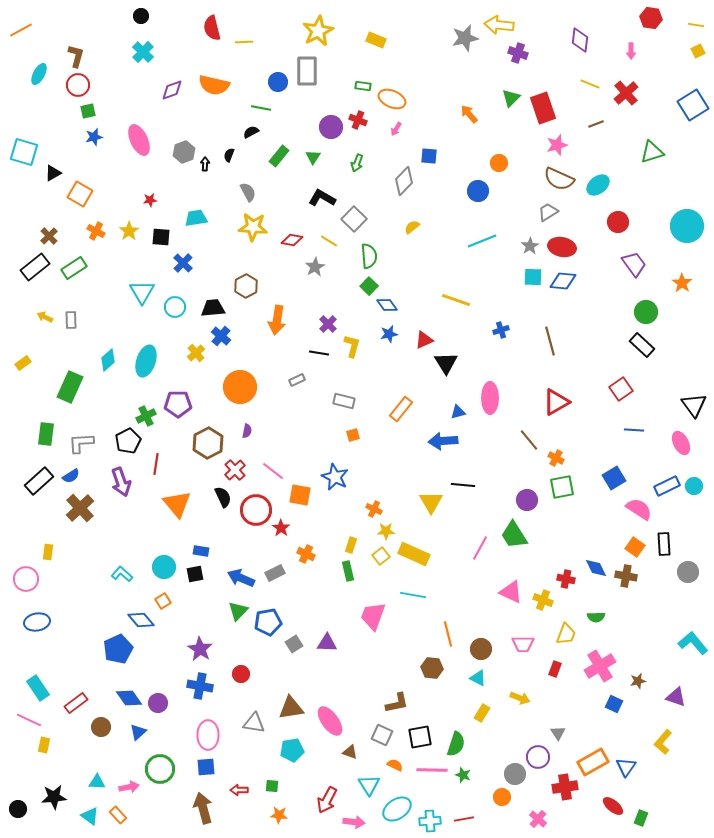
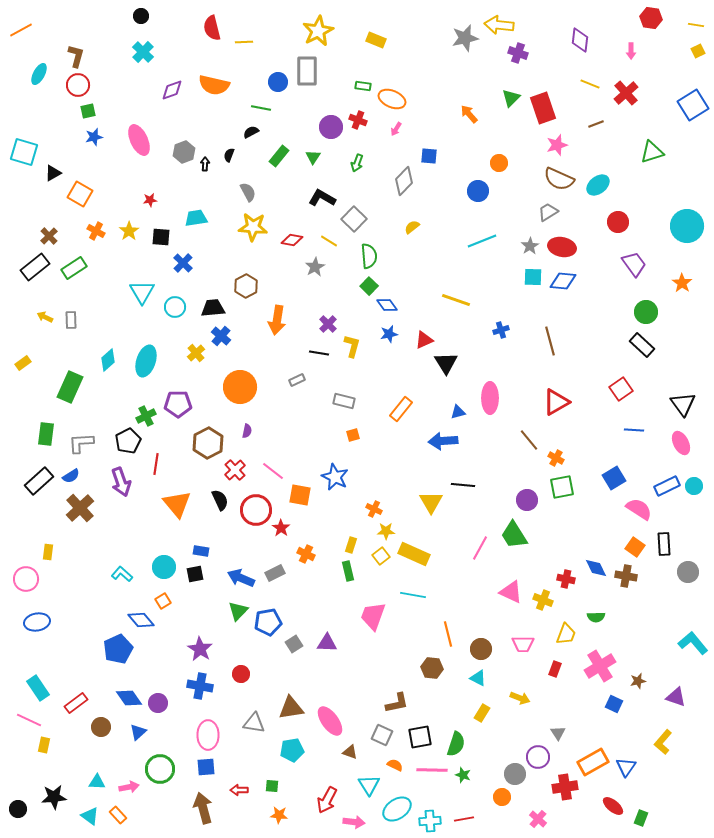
black triangle at (694, 405): moved 11 px left, 1 px up
black semicircle at (223, 497): moved 3 px left, 3 px down
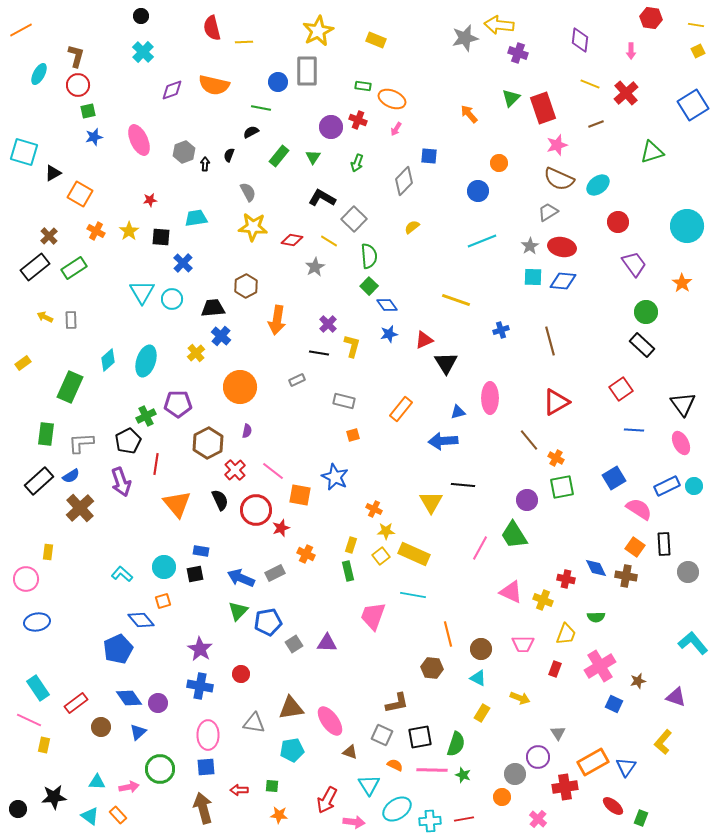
cyan circle at (175, 307): moved 3 px left, 8 px up
red star at (281, 528): rotated 18 degrees clockwise
orange square at (163, 601): rotated 14 degrees clockwise
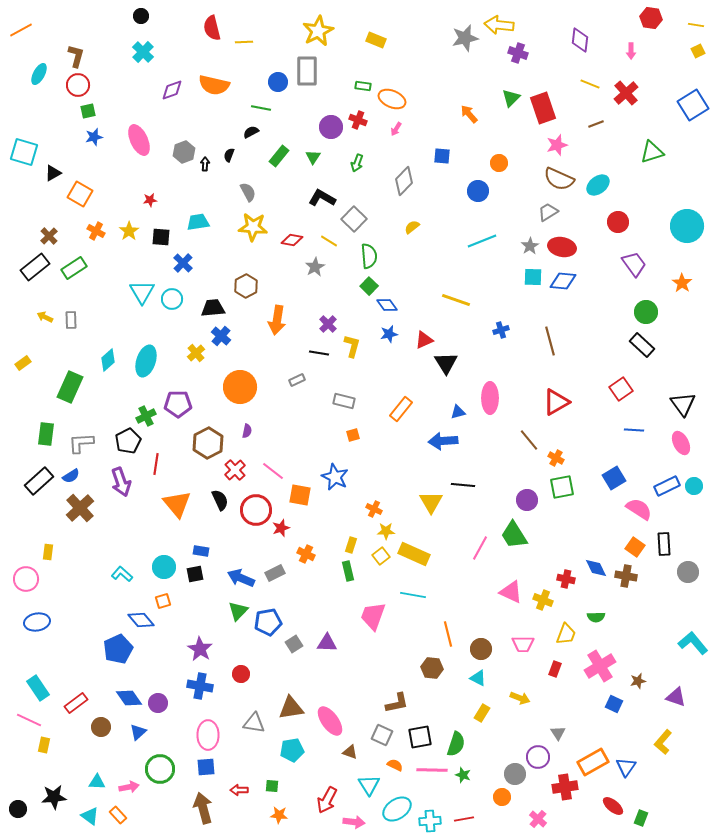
blue square at (429, 156): moved 13 px right
cyan trapezoid at (196, 218): moved 2 px right, 4 px down
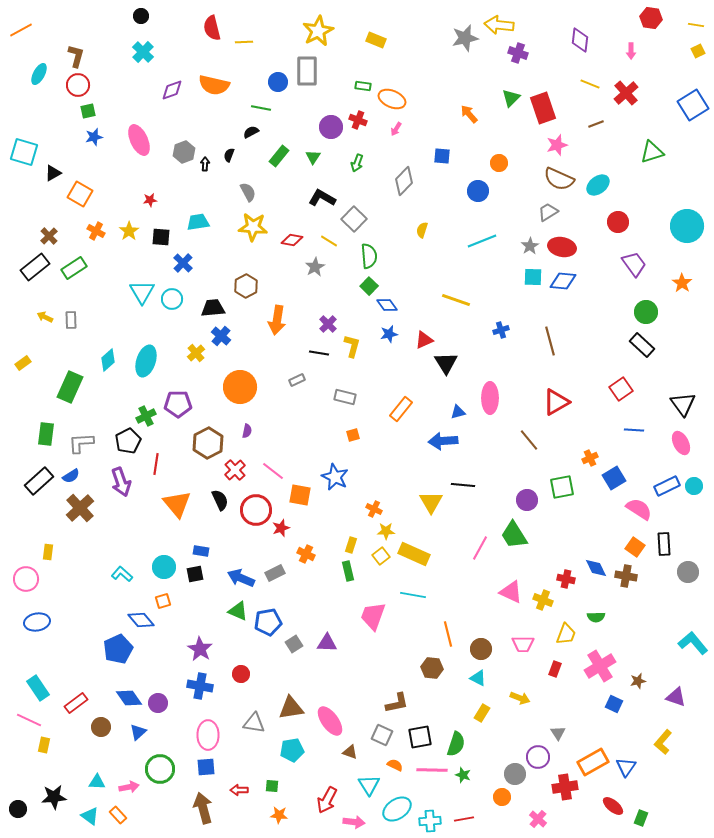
yellow semicircle at (412, 227): moved 10 px right, 3 px down; rotated 35 degrees counterclockwise
gray rectangle at (344, 401): moved 1 px right, 4 px up
orange cross at (556, 458): moved 34 px right; rotated 35 degrees clockwise
green triangle at (238, 611): rotated 50 degrees counterclockwise
